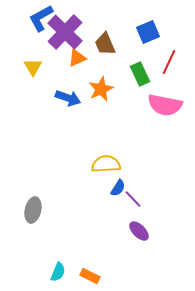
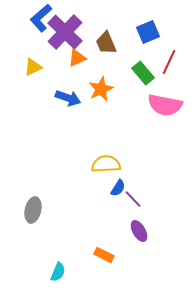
blue L-shape: rotated 12 degrees counterclockwise
brown trapezoid: moved 1 px right, 1 px up
yellow triangle: rotated 36 degrees clockwise
green rectangle: moved 3 px right, 1 px up; rotated 15 degrees counterclockwise
purple ellipse: rotated 15 degrees clockwise
orange rectangle: moved 14 px right, 21 px up
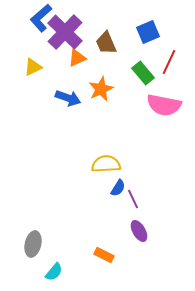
pink semicircle: moved 1 px left
purple line: rotated 18 degrees clockwise
gray ellipse: moved 34 px down
cyan semicircle: moved 4 px left; rotated 18 degrees clockwise
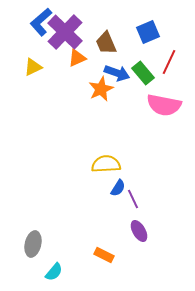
blue L-shape: moved 4 px down
blue arrow: moved 49 px right, 25 px up
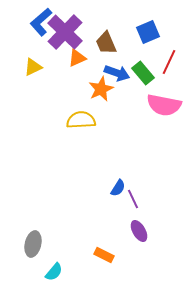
yellow semicircle: moved 25 px left, 44 px up
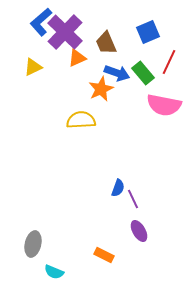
blue semicircle: rotated 12 degrees counterclockwise
cyan semicircle: rotated 72 degrees clockwise
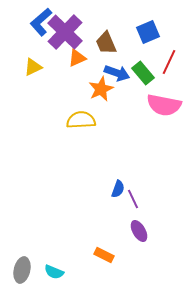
blue semicircle: moved 1 px down
gray ellipse: moved 11 px left, 26 px down
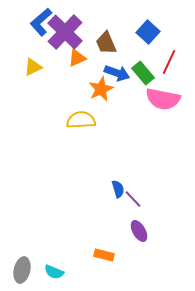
blue square: rotated 25 degrees counterclockwise
pink semicircle: moved 1 px left, 6 px up
blue semicircle: rotated 36 degrees counterclockwise
purple line: rotated 18 degrees counterclockwise
orange rectangle: rotated 12 degrees counterclockwise
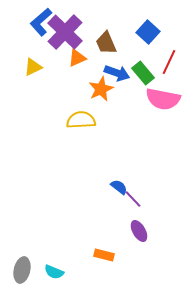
blue semicircle: moved 1 px right, 2 px up; rotated 36 degrees counterclockwise
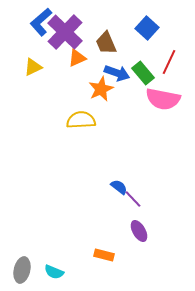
blue square: moved 1 px left, 4 px up
